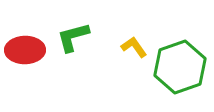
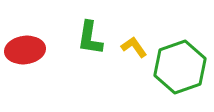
green L-shape: moved 17 px right, 1 px down; rotated 66 degrees counterclockwise
red ellipse: rotated 6 degrees counterclockwise
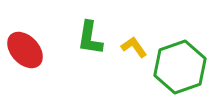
red ellipse: rotated 54 degrees clockwise
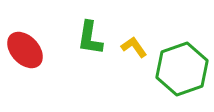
green hexagon: moved 2 px right, 2 px down
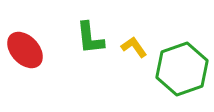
green L-shape: rotated 15 degrees counterclockwise
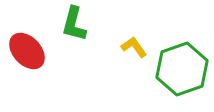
green L-shape: moved 16 px left, 14 px up; rotated 21 degrees clockwise
red ellipse: moved 2 px right, 1 px down
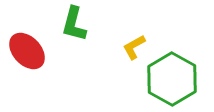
yellow L-shape: rotated 84 degrees counterclockwise
green hexagon: moved 10 px left, 10 px down; rotated 12 degrees counterclockwise
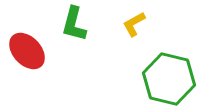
yellow L-shape: moved 23 px up
green hexagon: moved 3 px left; rotated 15 degrees counterclockwise
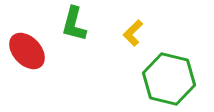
yellow L-shape: moved 1 px left, 9 px down; rotated 16 degrees counterclockwise
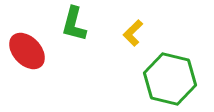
green hexagon: moved 1 px right
